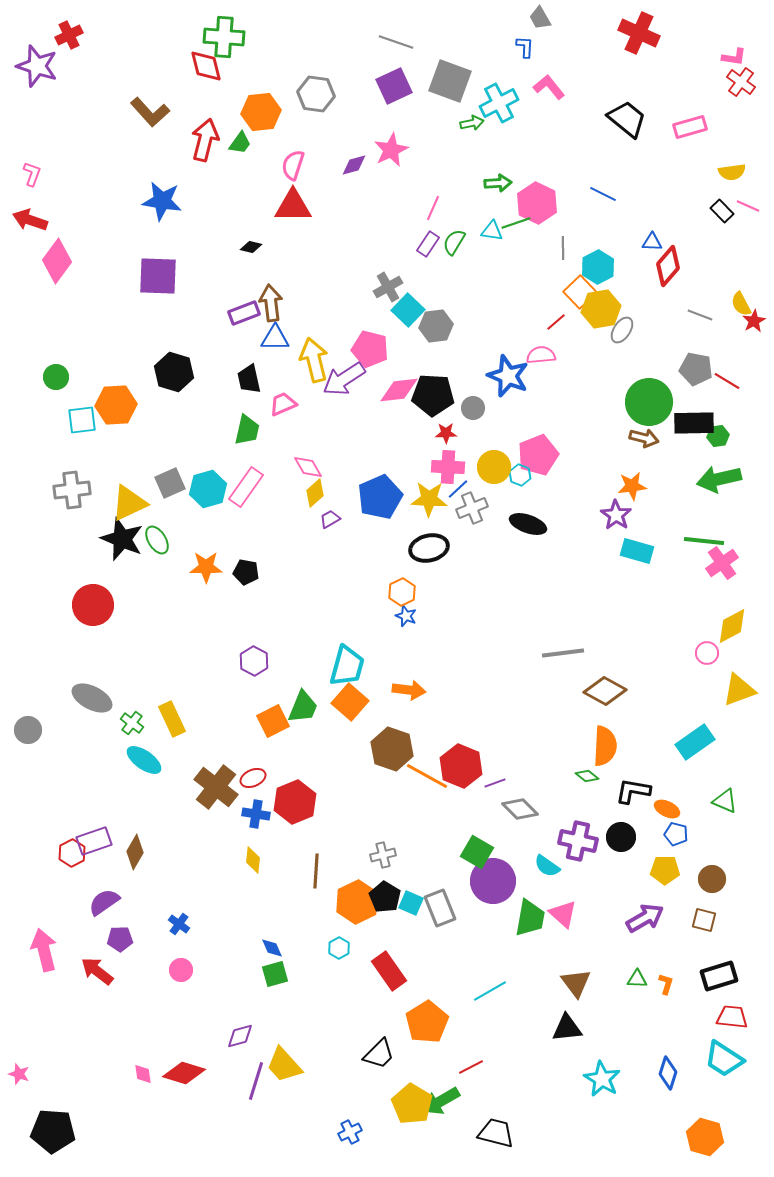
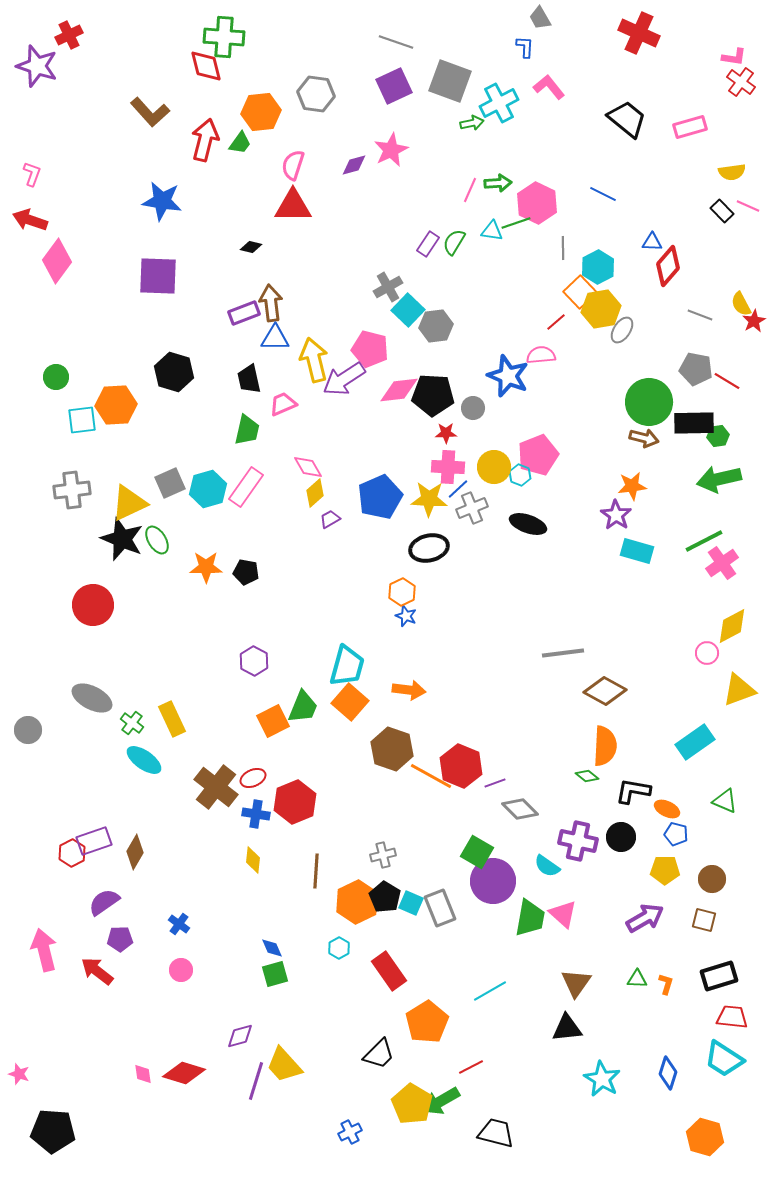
pink line at (433, 208): moved 37 px right, 18 px up
green line at (704, 541): rotated 33 degrees counterclockwise
orange line at (427, 776): moved 4 px right
brown triangle at (576, 983): rotated 12 degrees clockwise
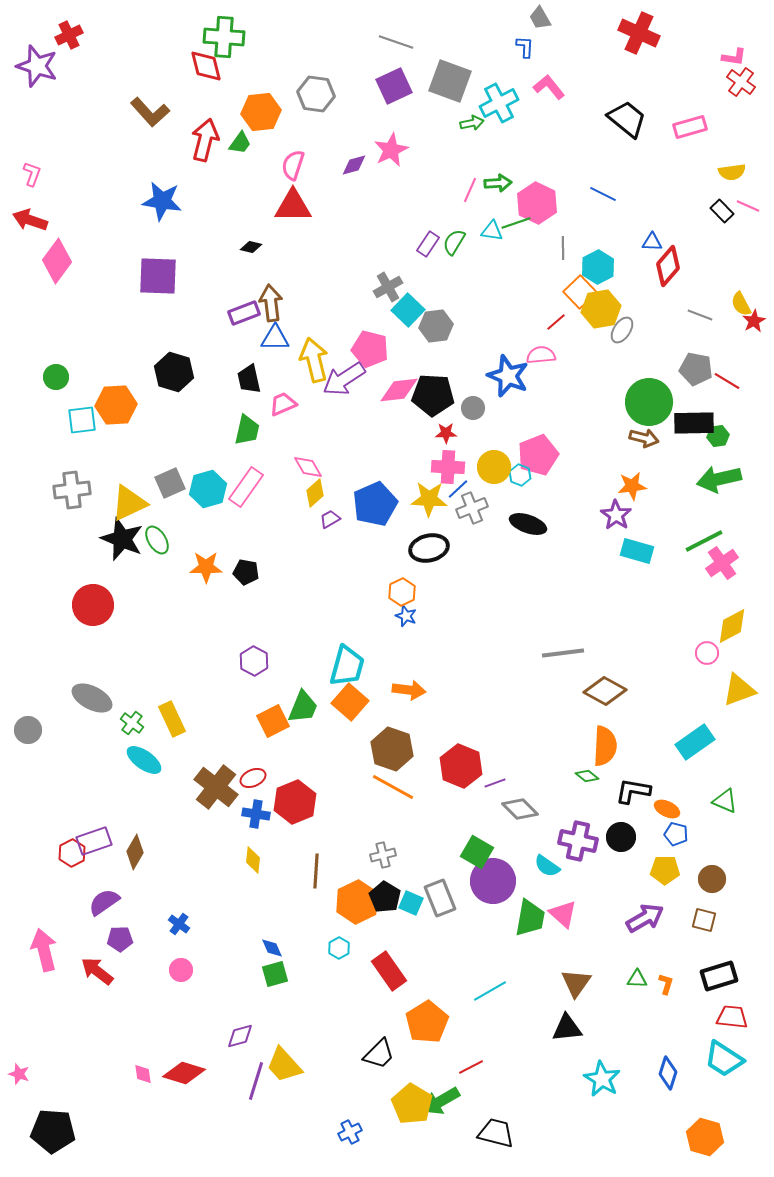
blue pentagon at (380, 497): moved 5 px left, 7 px down
orange line at (431, 776): moved 38 px left, 11 px down
gray rectangle at (440, 908): moved 10 px up
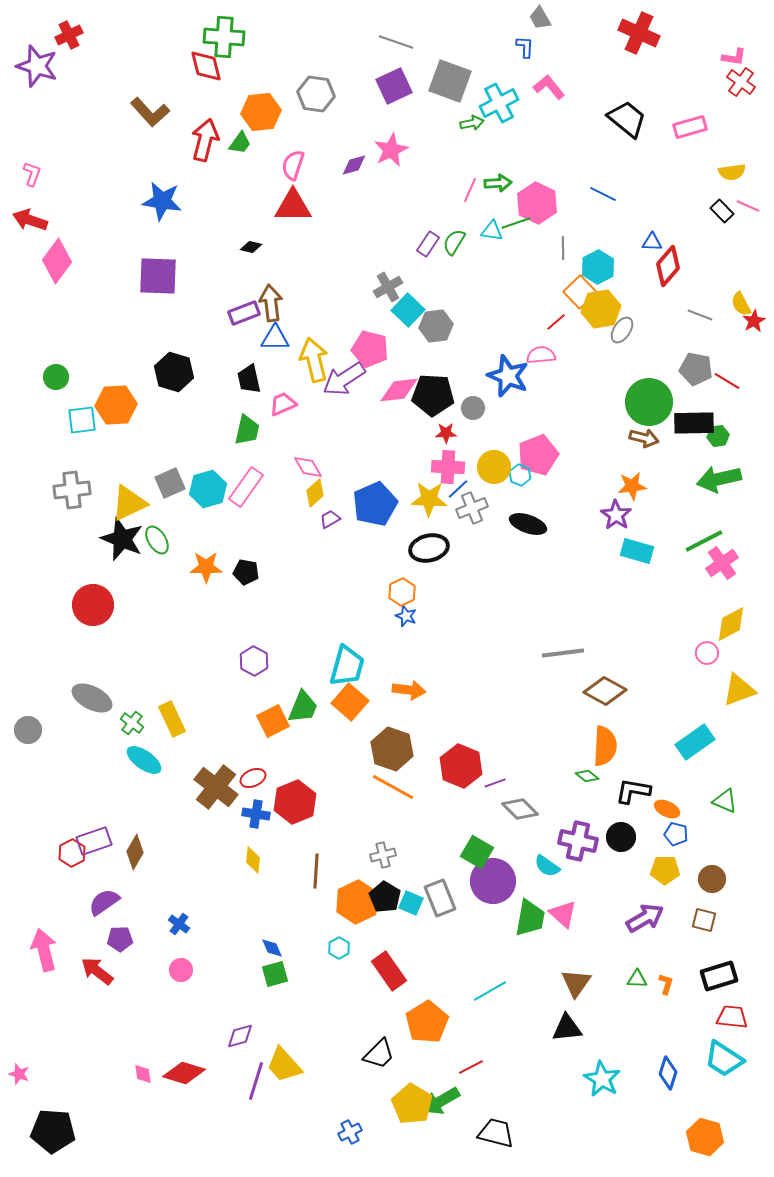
yellow diamond at (732, 626): moved 1 px left, 2 px up
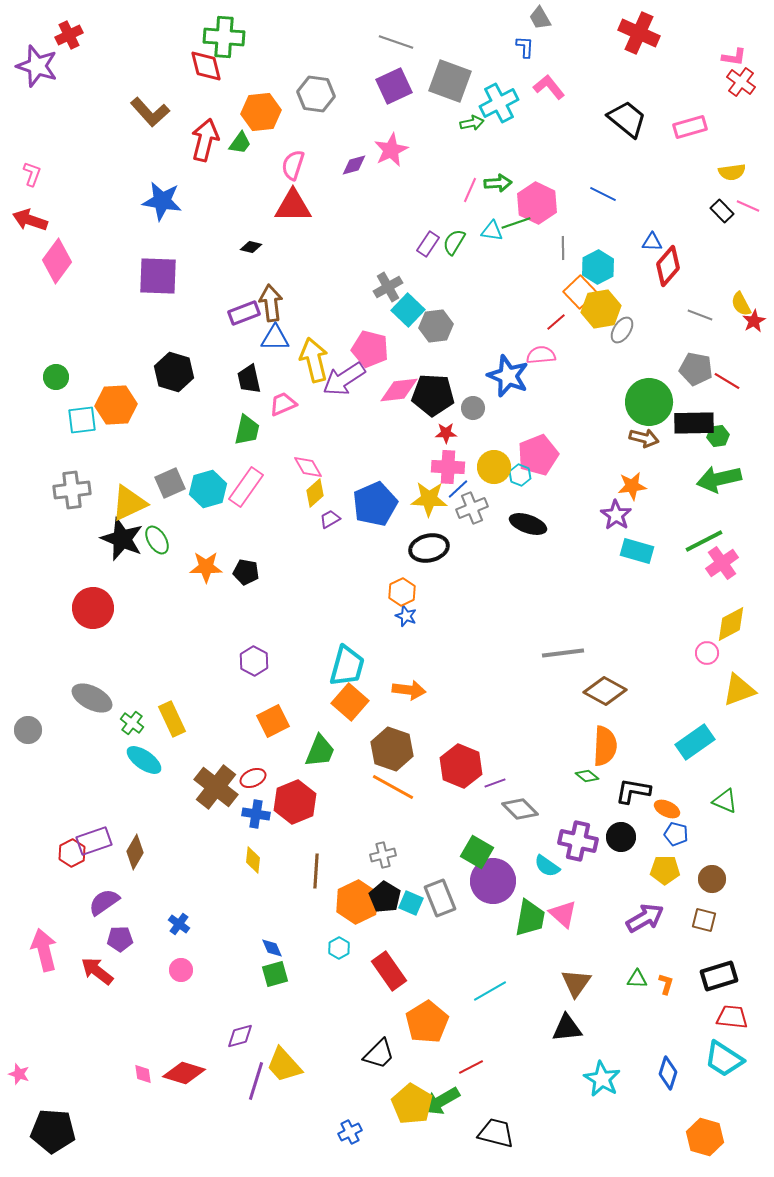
red circle at (93, 605): moved 3 px down
green trapezoid at (303, 707): moved 17 px right, 44 px down
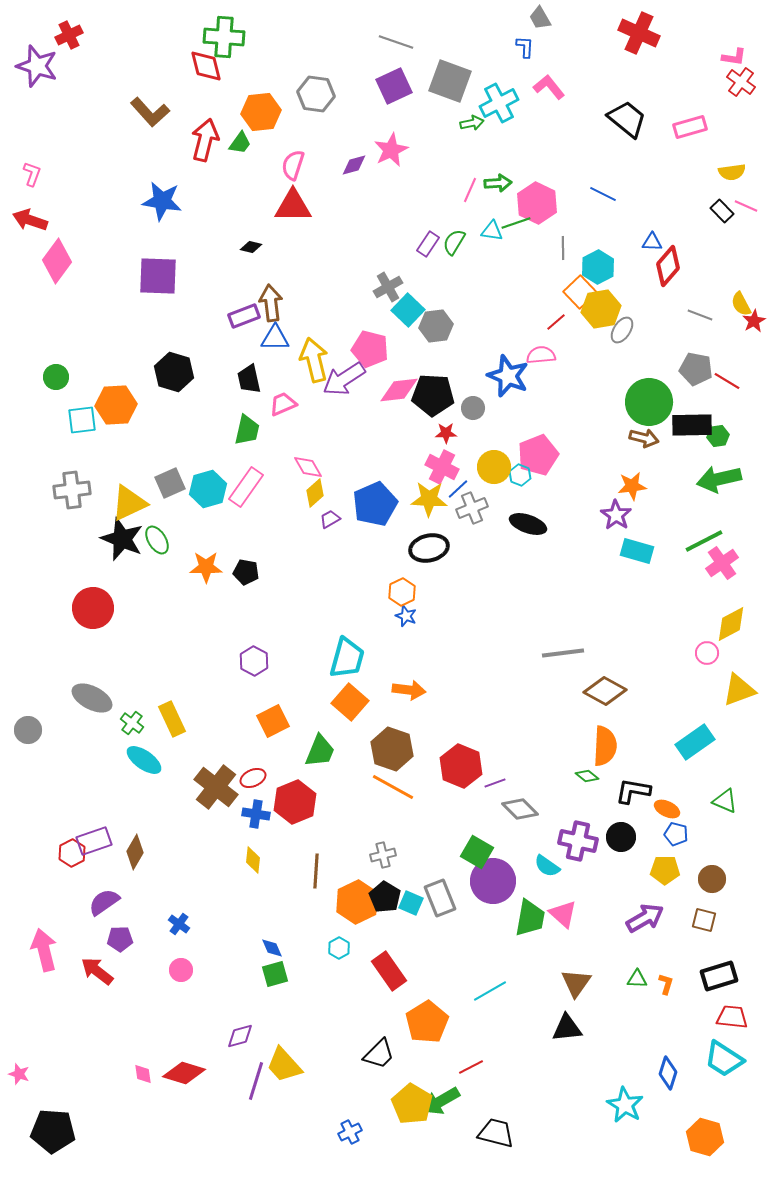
pink line at (748, 206): moved 2 px left
purple rectangle at (244, 313): moved 3 px down
black rectangle at (694, 423): moved 2 px left, 2 px down
pink cross at (448, 467): moved 6 px left; rotated 24 degrees clockwise
cyan trapezoid at (347, 666): moved 8 px up
cyan star at (602, 1079): moved 23 px right, 26 px down
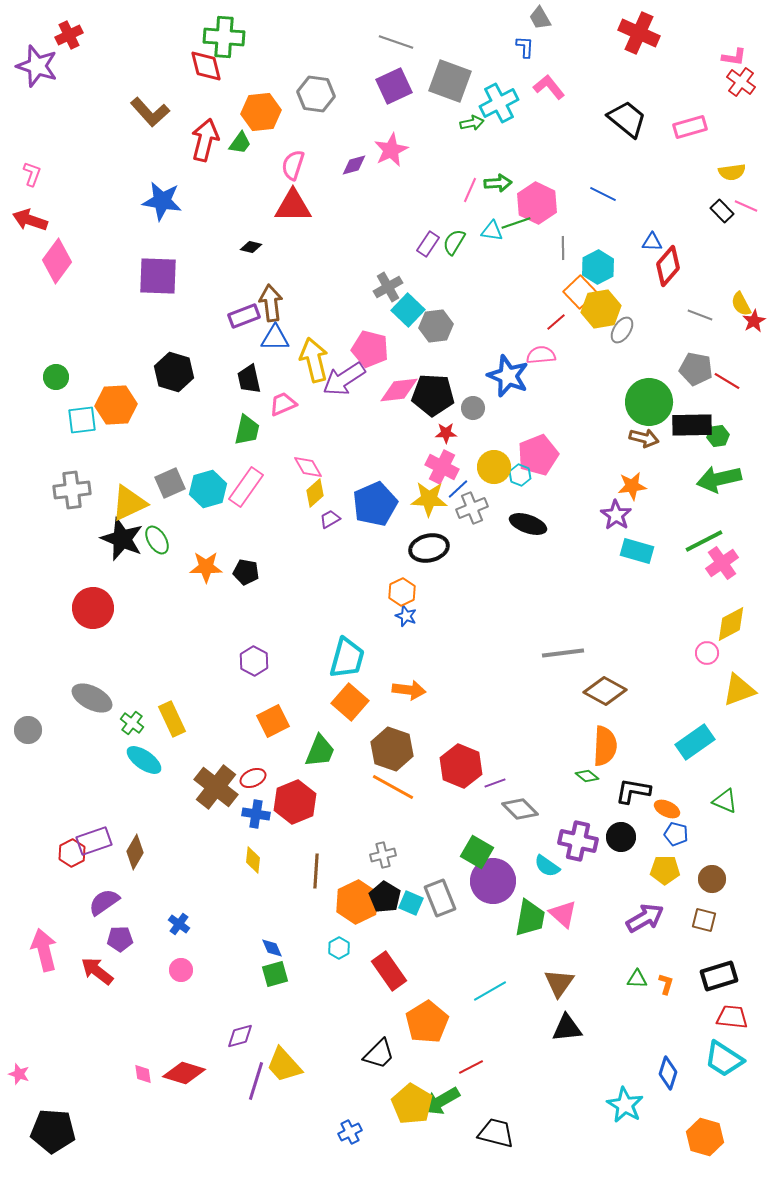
brown triangle at (576, 983): moved 17 px left
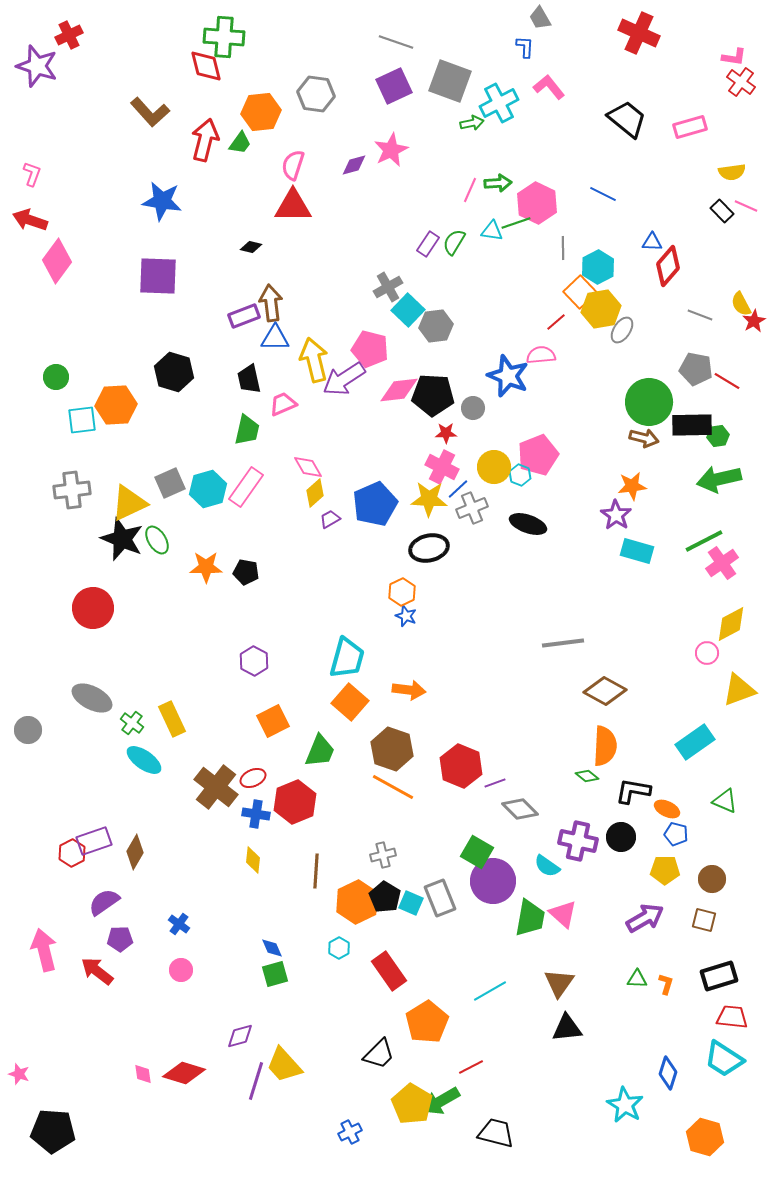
gray line at (563, 653): moved 10 px up
